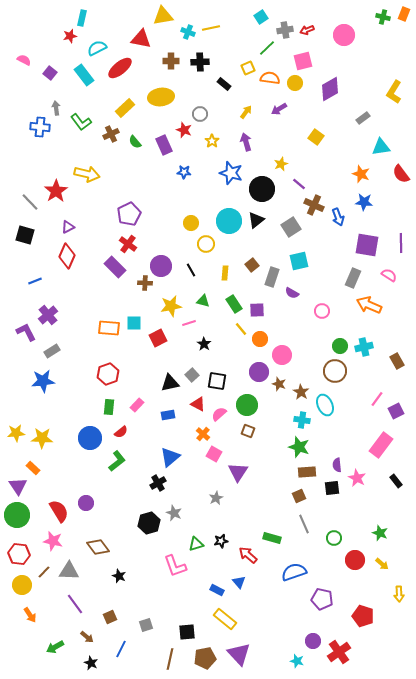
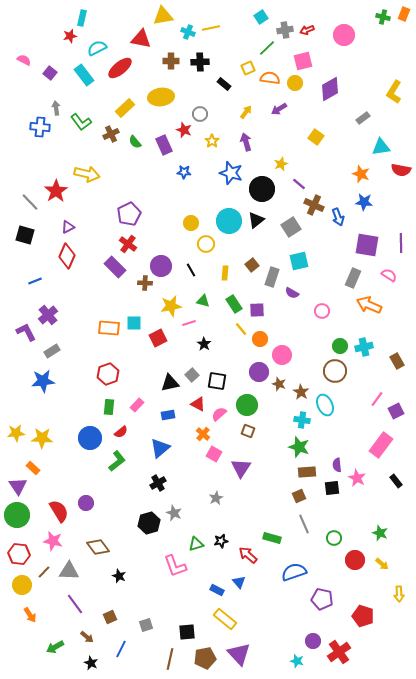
red semicircle at (401, 174): moved 4 px up; rotated 42 degrees counterclockwise
blue triangle at (170, 457): moved 10 px left, 9 px up
purple triangle at (238, 472): moved 3 px right, 4 px up
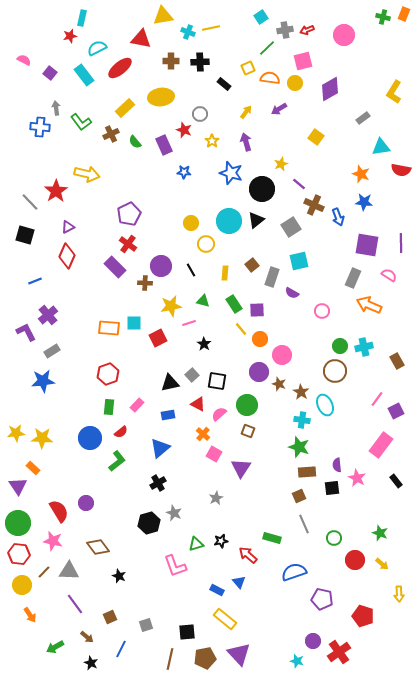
green circle at (17, 515): moved 1 px right, 8 px down
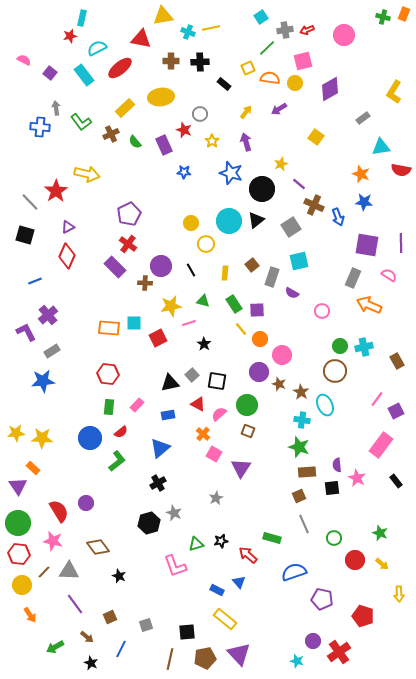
red hexagon at (108, 374): rotated 25 degrees clockwise
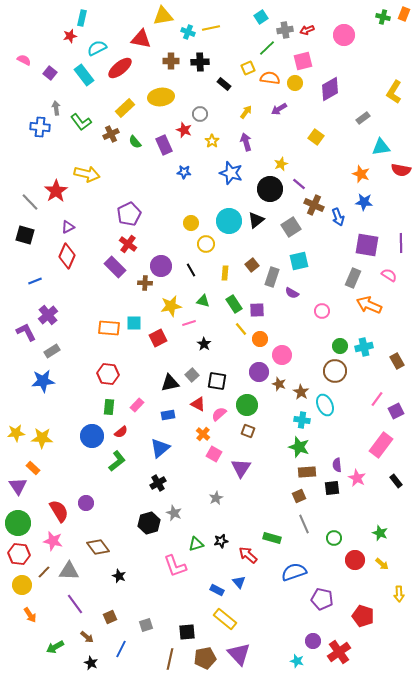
black circle at (262, 189): moved 8 px right
blue circle at (90, 438): moved 2 px right, 2 px up
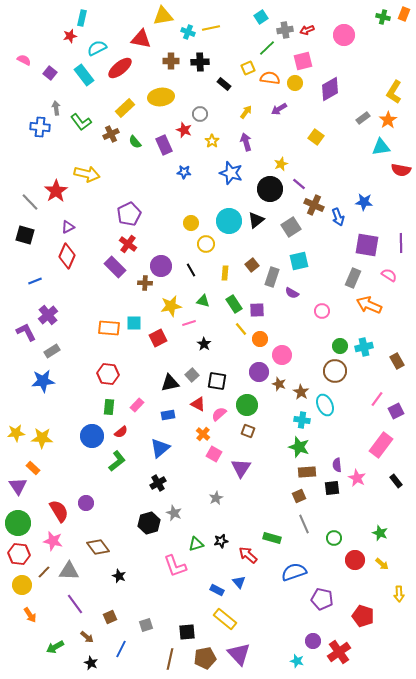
orange star at (361, 174): moved 27 px right, 54 px up; rotated 18 degrees clockwise
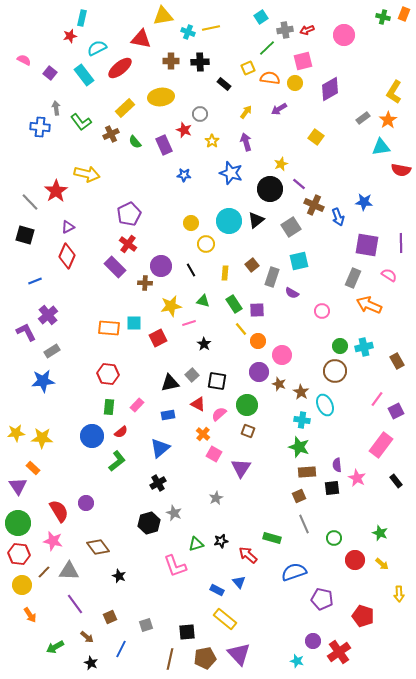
blue star at (184, 172): moved 3 px down
orange circle at (260, 339): moved 2 px left, 2 px down
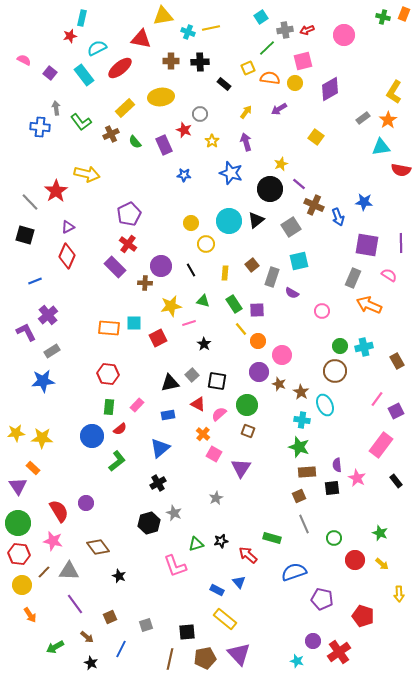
red semicircle at (121, 432): moved 1 px left, 3 px up
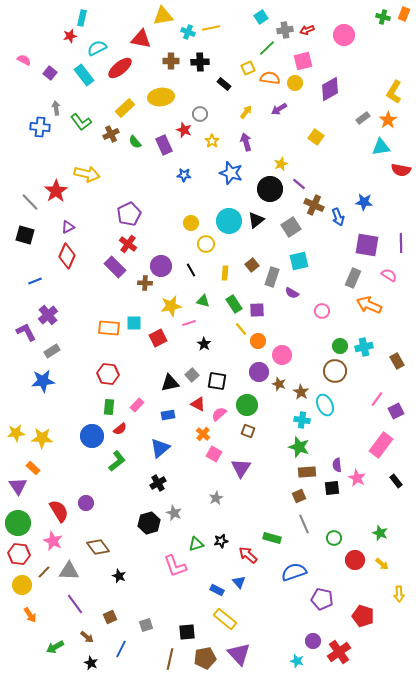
pink star at (53, 541): rotated 12 degrees clockwise
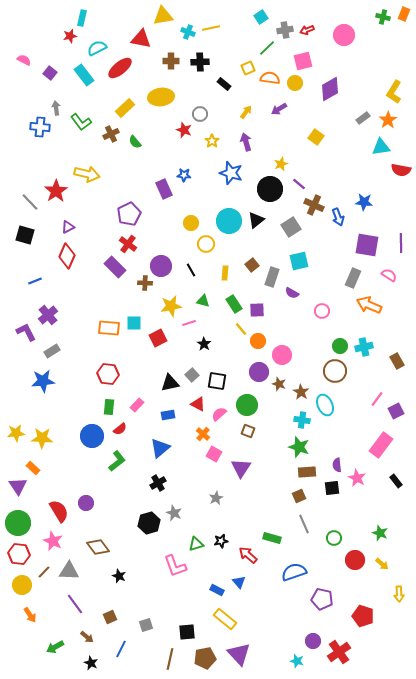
purple rectangle at (164, 145): moved 44 px down
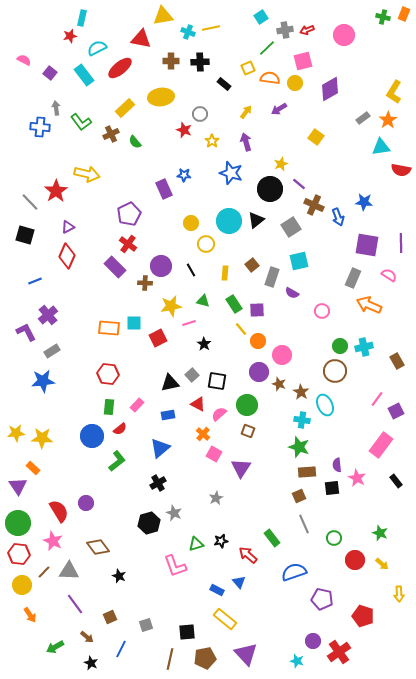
green rectangle at (272, 538): rotated 36 degrees clockwise
purple triangle at (239, 654): moved 7 px right
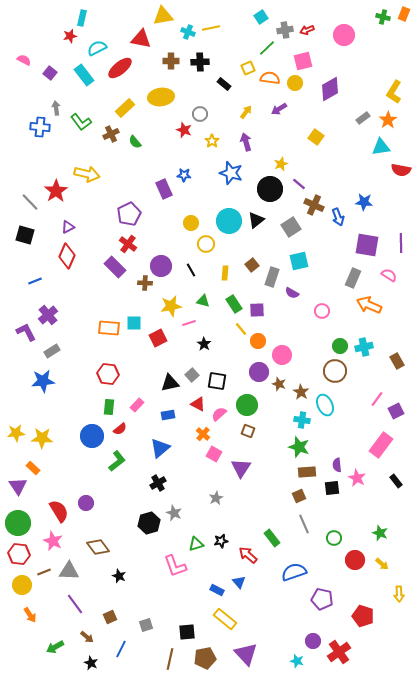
brown line at (44, 572): rotated 24 degrees clockwise
